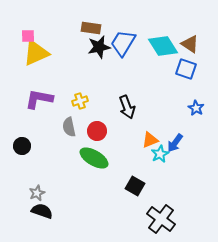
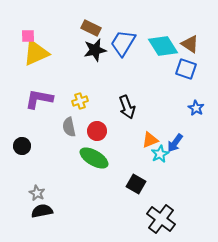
brown rectangle: rotated 18 degrees clockwise
black star: moved 4 px left, 3 px down
black square: moved 1 px right, 2 px up
gray star: rotated 21 degrees counterclockwise
black semicircle: rotated 30 degrees counterclockwise
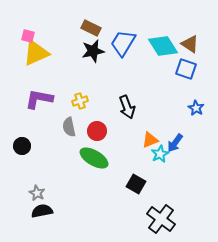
pink square: rotated 16 degrees clockwise
black star: moved 2 px left, 1 px down
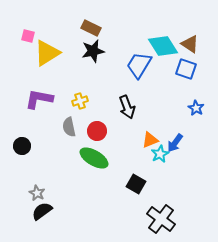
blue trapezoid: moved 16 px right, 22 px down
yellow triangle: moved 11 px right; rotated 8 degrees counterclockwise
black semicircle: rotated 25 degrees counterclockwise
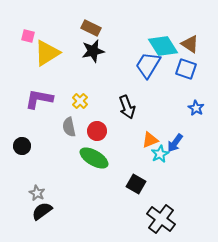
blue trapezoid: moved 9 px right
yellow cross: rotated 28 degrees counterclockwise
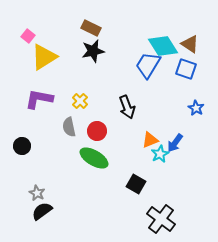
pink square: rotated 24 degrees clockwise
yellow triangle: moved 3 px left, 4 px down
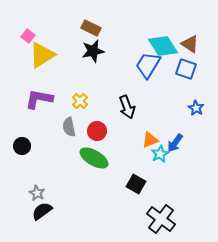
yellow triangle: moved 2 px left, 2 px up
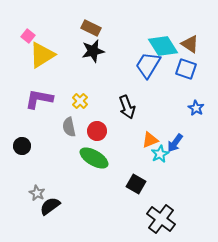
black semicircle: moved 8 px right, 5 px up
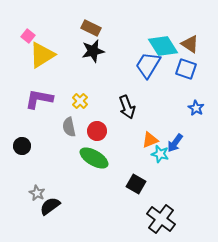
cyan star: rotated 30 degrees counterclockwise
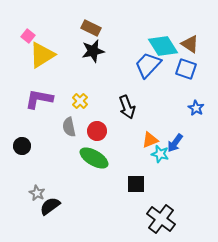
blue trapezoid: rotated 12 degrees clockwise
black square: rotated 30 degrees counterclockwise
